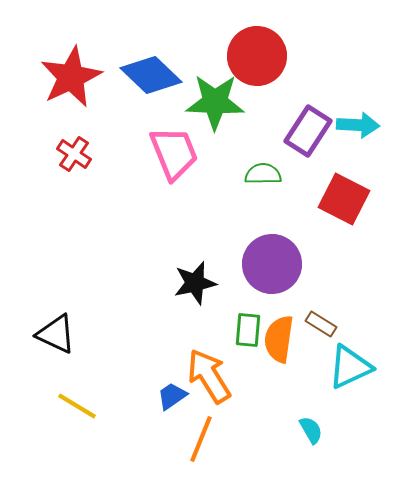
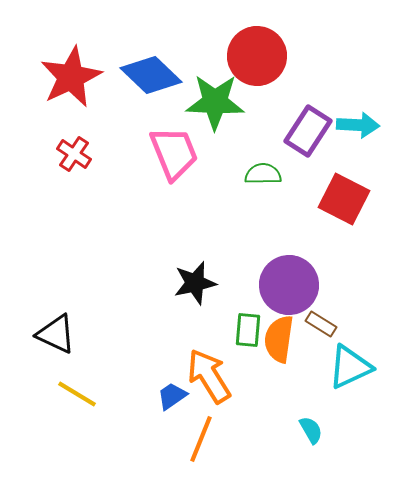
purple circle: moved 17 px right, 21 px down
yellow line: moved 12 px up
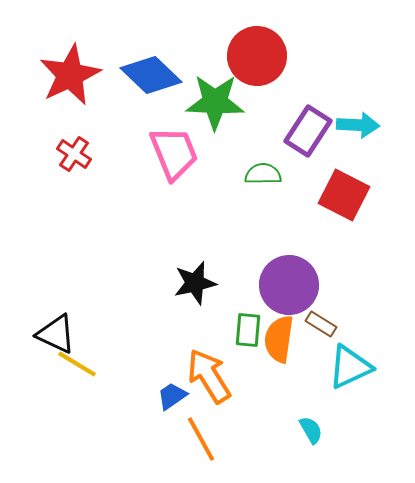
red star: moved 1 px left, 2 px up
red square: moved 4 px up
yellow line: moved 30 px up
orange line: rotated 51 degrees counterclockwise
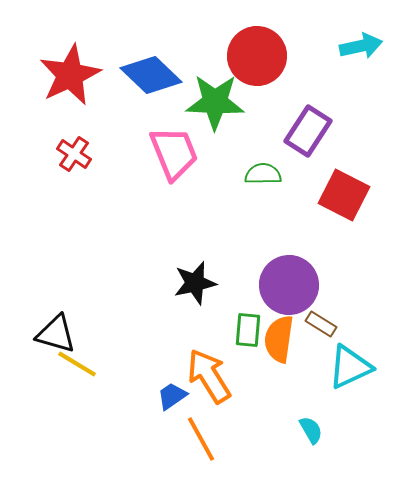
cyan arrow: moved 3 px right, 79 px up; rotated 15 degrees counterclockwise
black triangle: rotated 9 degrees counterclockwise
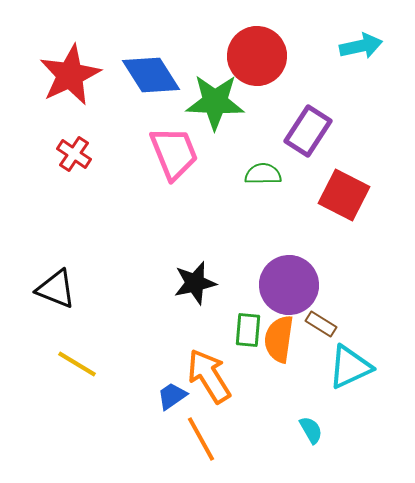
blue diamond: rotated 14 degrees clockwise
black triangle: moved 45 px up; rotated 6 degrees clockwise
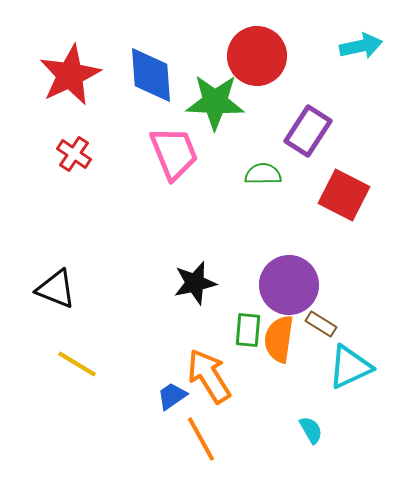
blue diamond: rotated 28 degrees clockwise
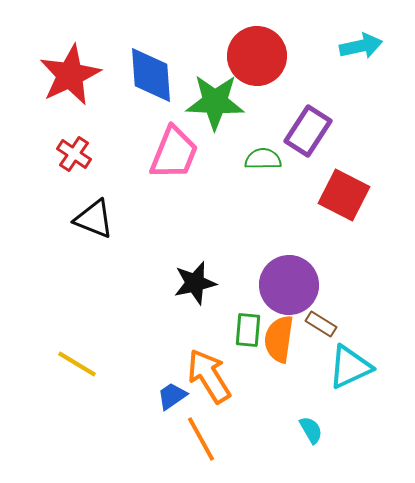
pink trapezoid: rotated 44 degrees clockwise
green semicircle: moved 15 px up
black triangle: moved 38 px right, 70 px up
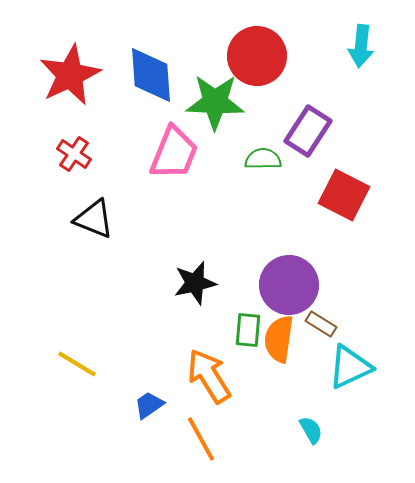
cyan arrow: rotated 108 degrees clockwise
blue trapezoid: moved 23 px left, 9 px down
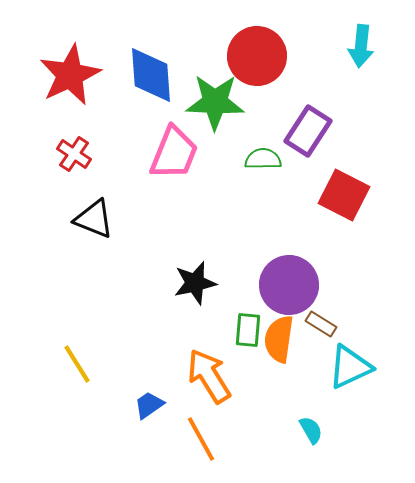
yellow line: rotated 27 degrees clockwise
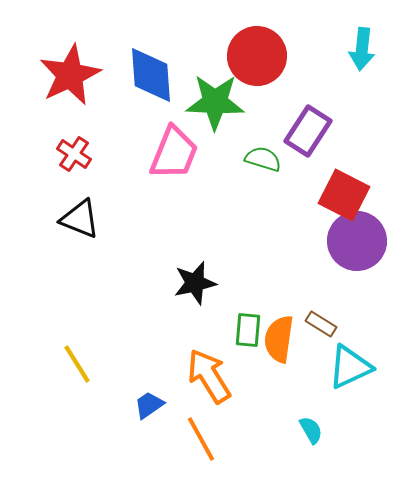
cyan arrow: moved 1 px right, 3 px down
green semicircle: rotated 18 degrees clockwise
black triangle: moved 14 px left
purple circle: moved 68 px right, 44 px up
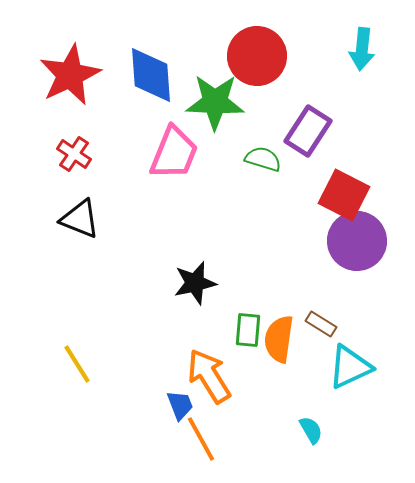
blue trapezoid: moved 31 px right; rotated 104 degrees clockwise
